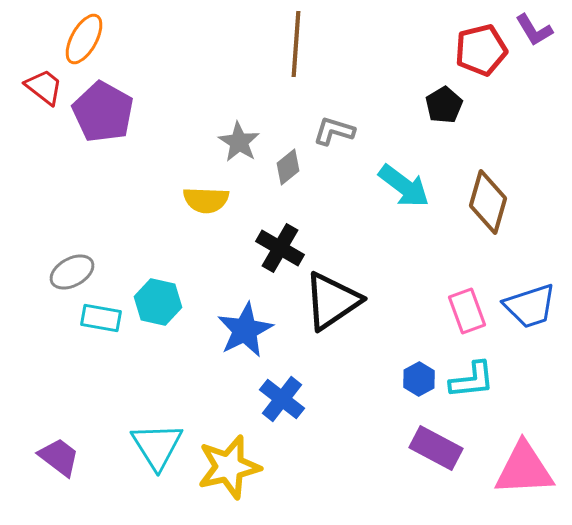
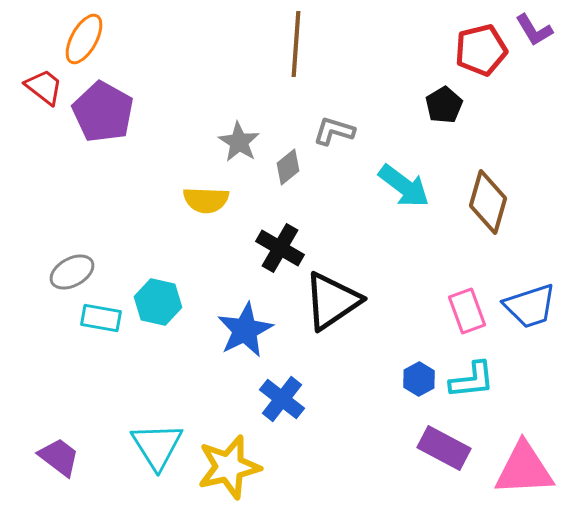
purple rectangle: moved 8 px right
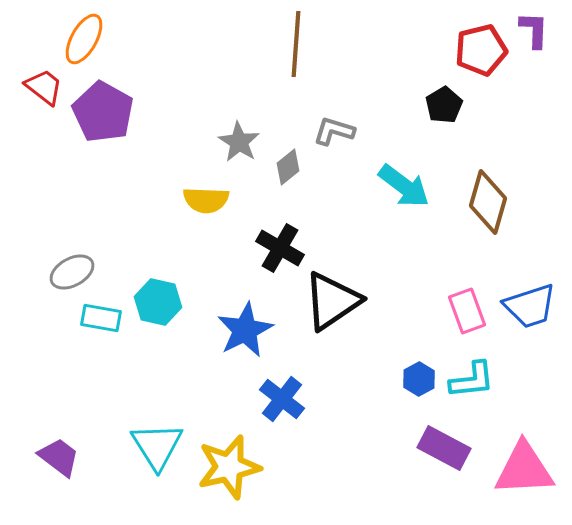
purple L-shape: rotated 147 degrees counterclockwise
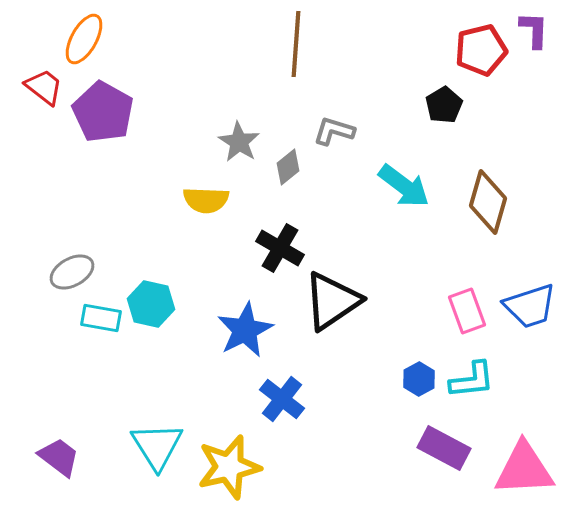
cyan hexagon: moved 7 px left, 2 px down
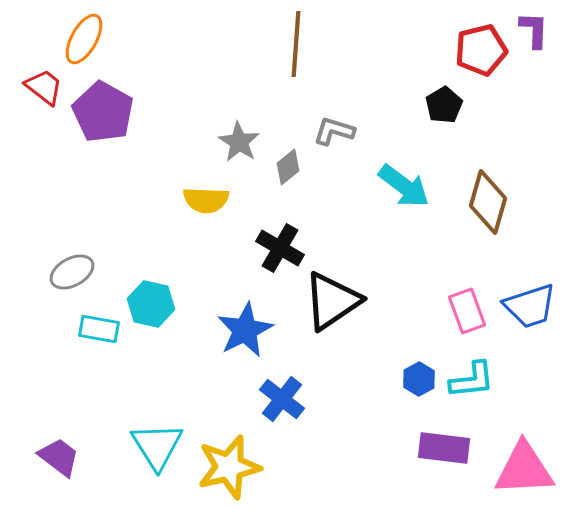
cyan rectangle: moved 2 px left, 11 px down
purple rectangle: rotated 21 degrees counterclockwise
